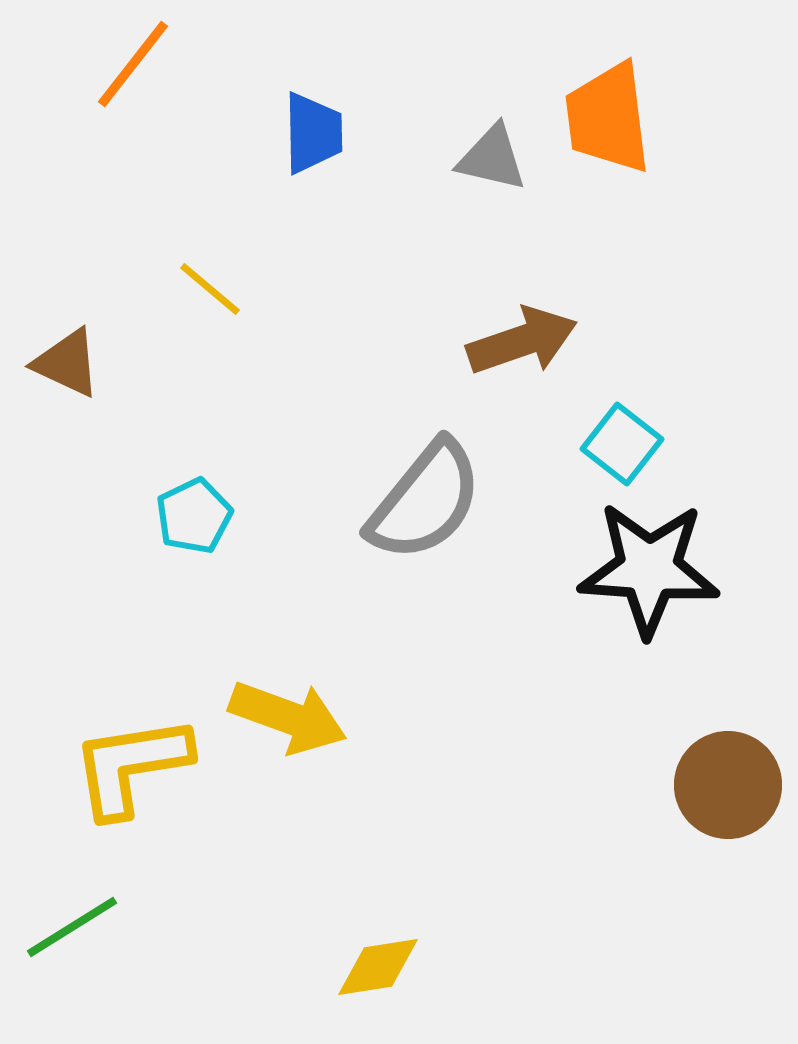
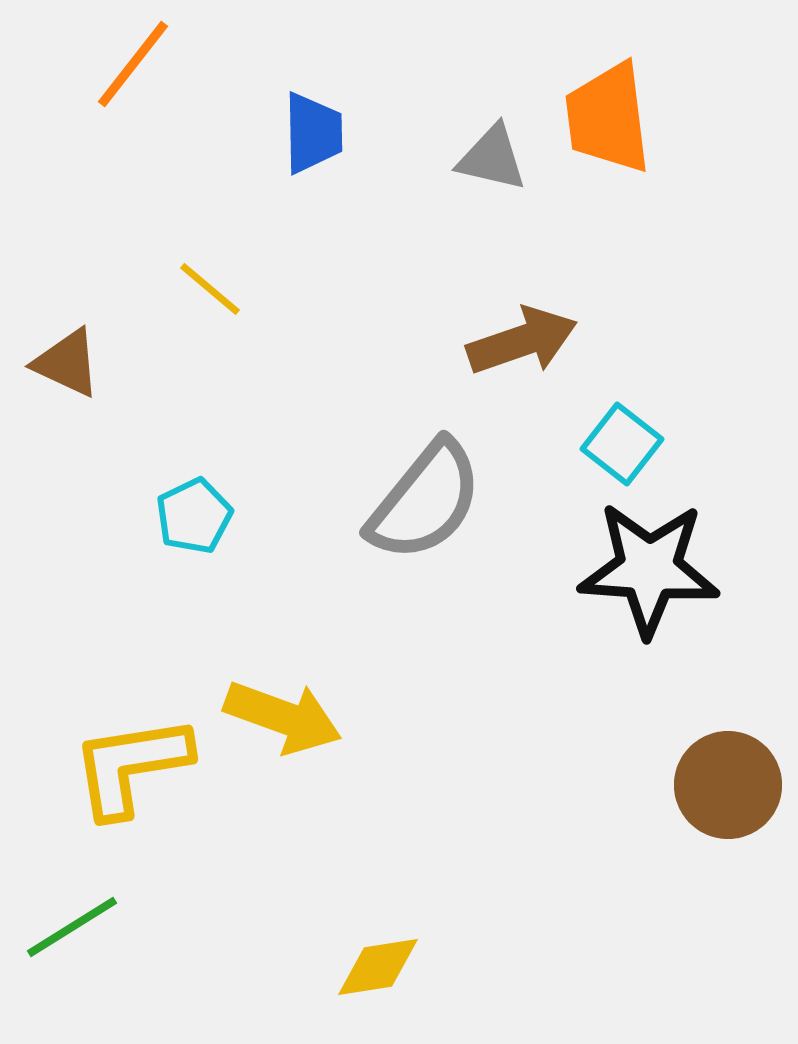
yellow arrow: moved 5 px left
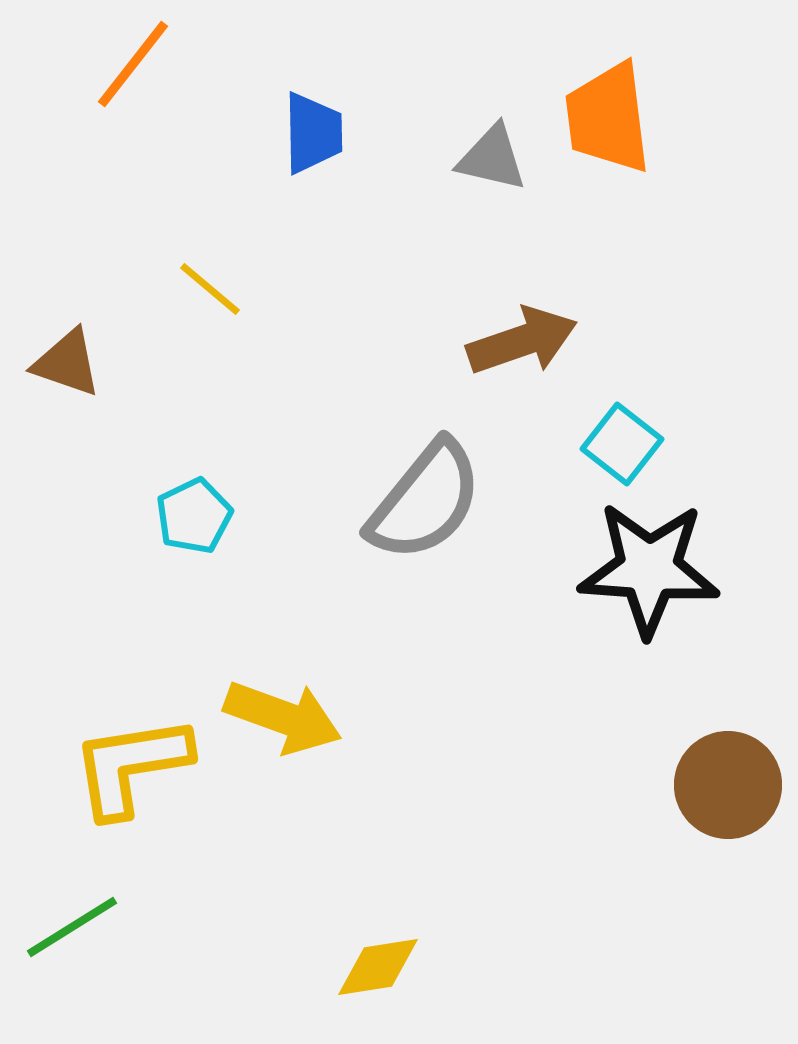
brown triangle: rotated 6 degrees counterclockwise
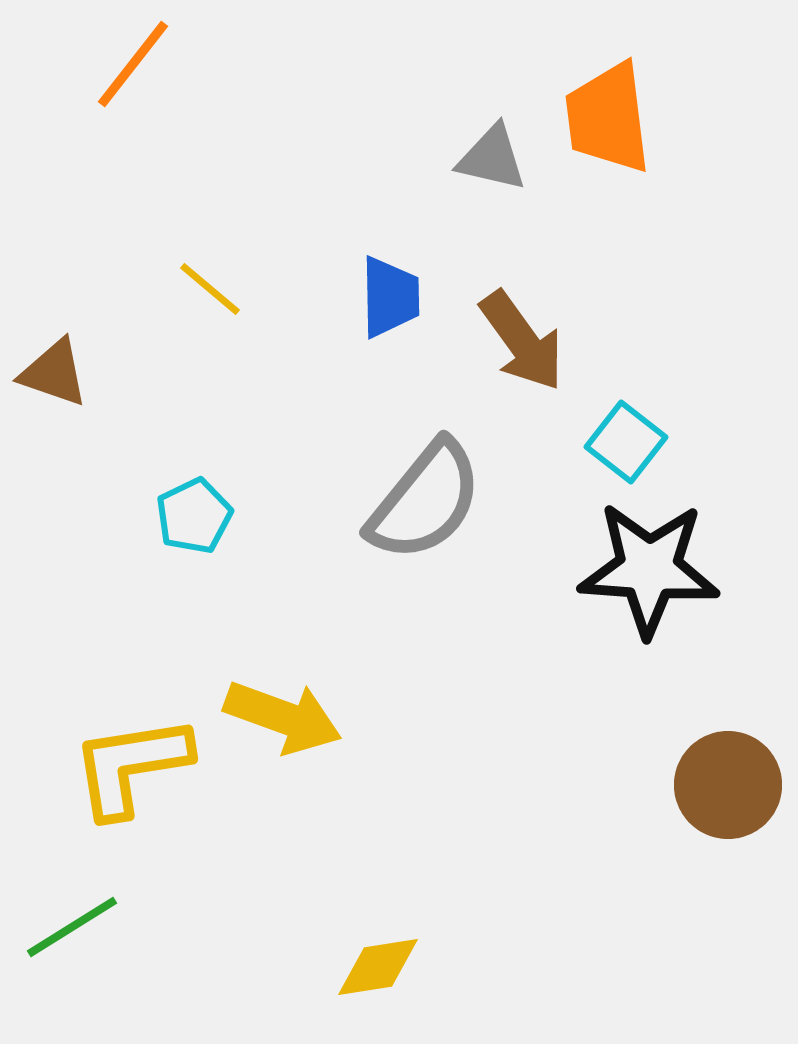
blue trapezoid: moved 77 px right, 164 px down
brown arrow: rotated 73 degrees clockwise
brown triangle: moved 13 px left, 10 px down
cyan square: moved 4 px right, 2 px up
